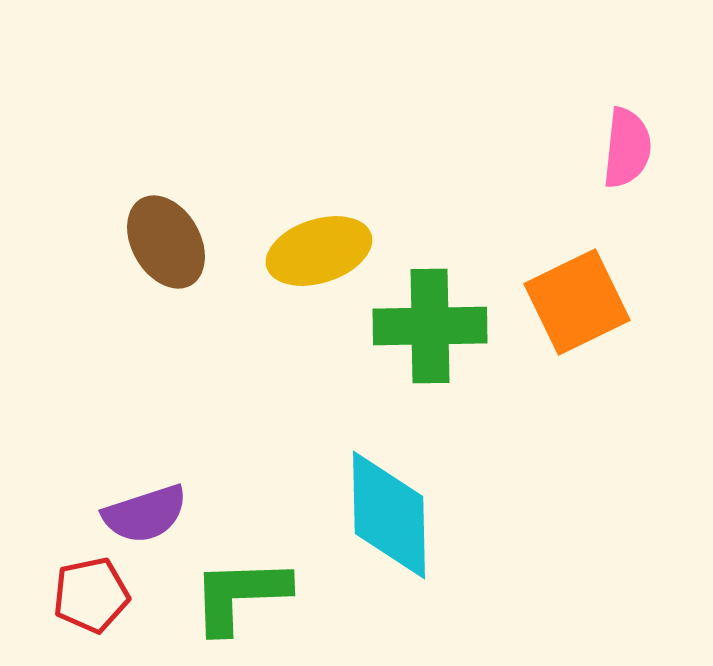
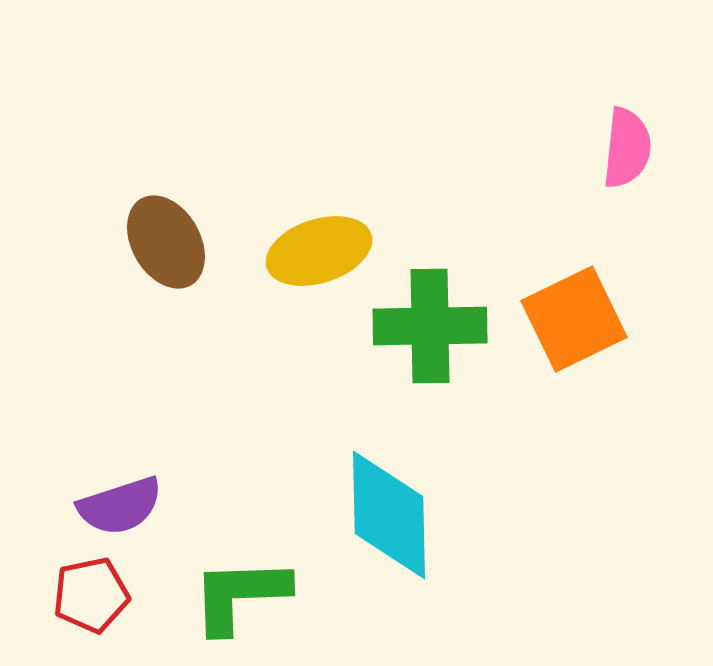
orange square: moved 3 px left, 17 px down
purple semicircle: moved 25 px left, 8 px up
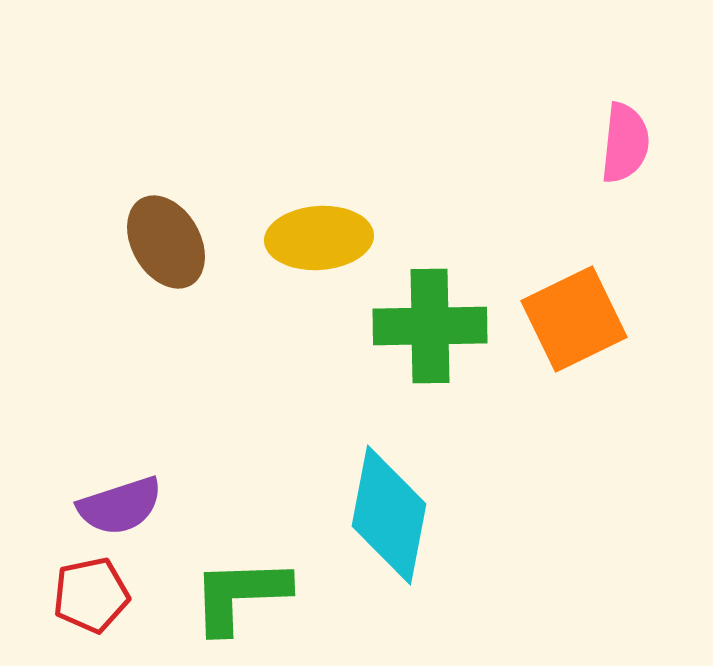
pink semicircle: moved 2 px left, 5 px up
yellow ellipse: moved 13 px up; rotated 14 degrees clockwise
cyan diamond: rotated 12 degrees clockwise
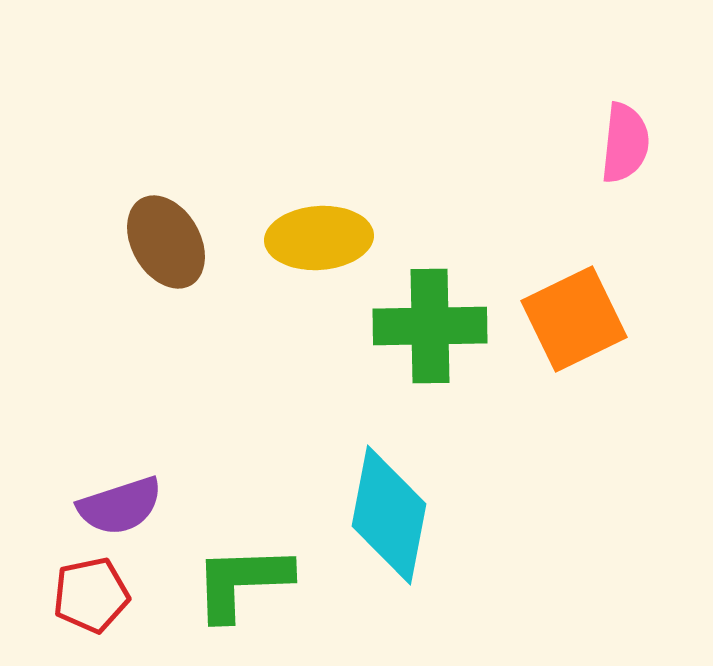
green L-shape: moved 2 px right, 13 px up
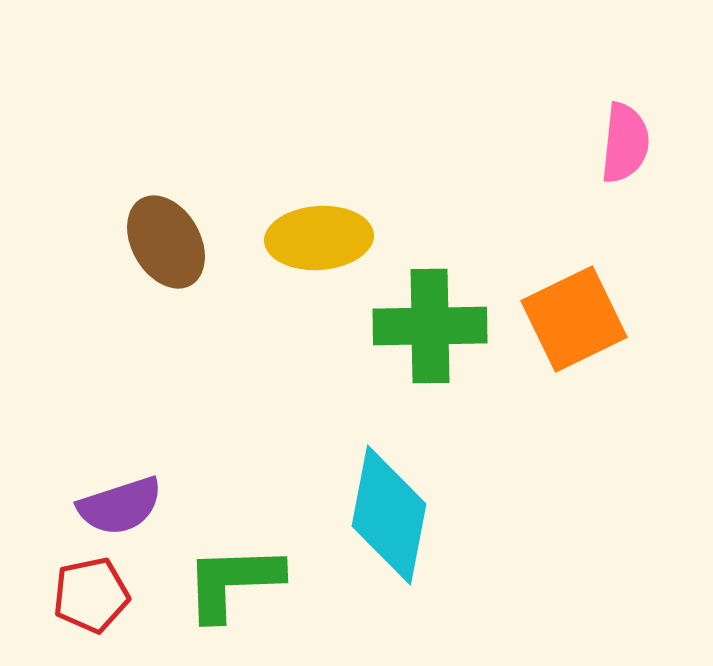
green L-shape: moved 9 px left
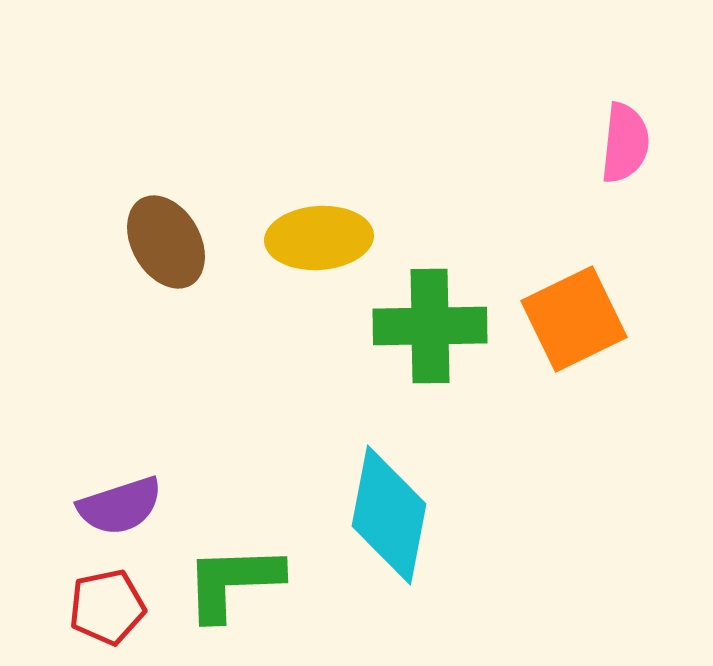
red pentagon: moved 16 px right, 12 px down
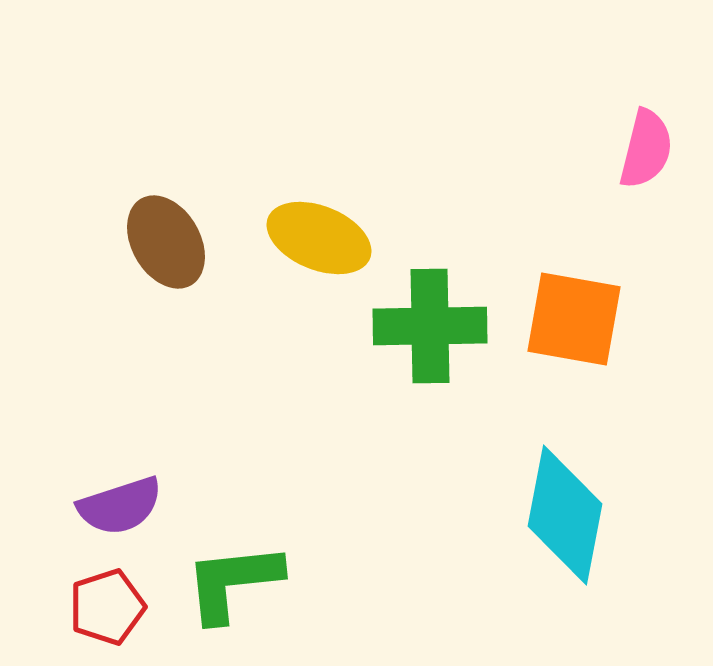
pink semicircle: moved 21 px right, 6 px down; rotated 8 degrees clockwise
yellow ellipse: rotated 26 degrees clockwise
orange square: rotated 36 degrees clockwise
cyan diamond: moved 176 px right
green L-shape: rotated 4 degrees counterclockwise
red pentagon: rotated 6 degrees counterclockwise
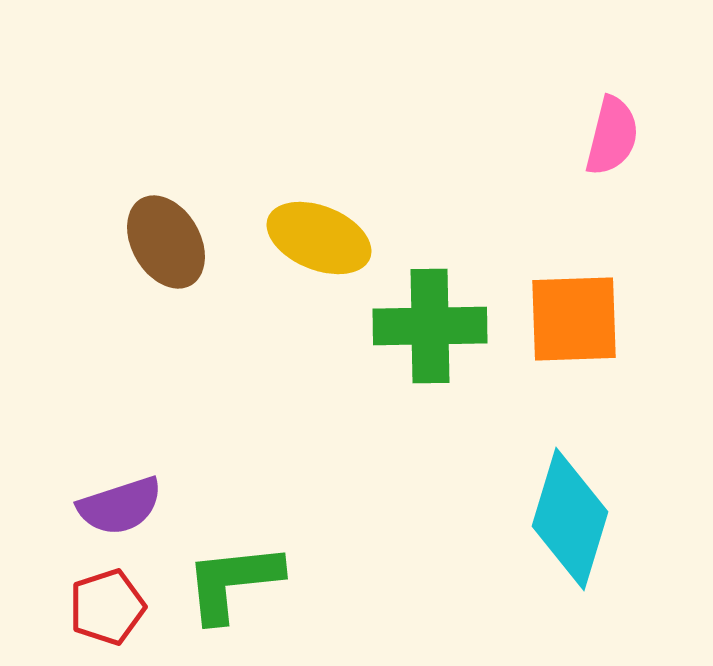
pink semicircle: moved 34 px left, 13 px up
orange square: rotated 12 degrees counterclockwise
cyan diamond: moved 5 px right, 4 px down; rotated 6 degrees clockwise
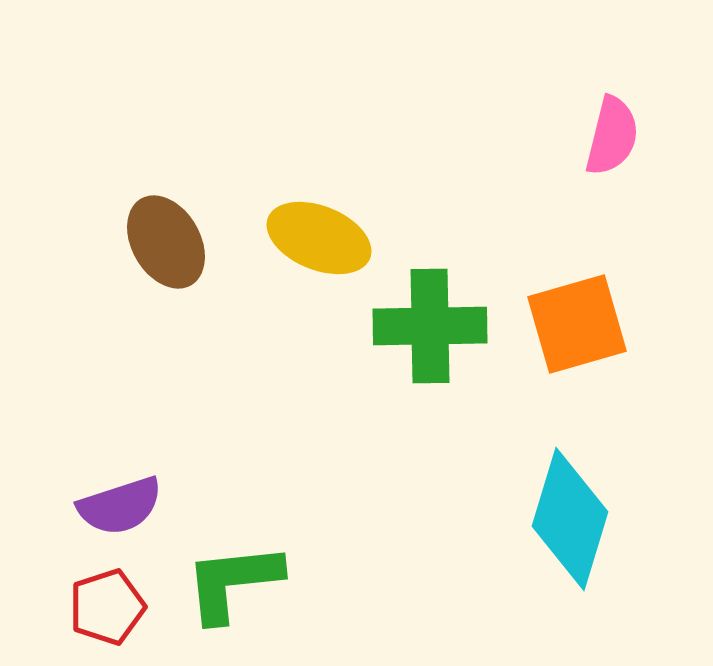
orange square: moved 3 px right, 5 px down; rotated 14 degrees counterclockwise
